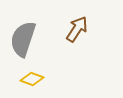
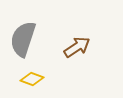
brown arrow: moved 18 px down; rotated 24 degrees clockwise
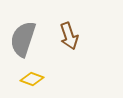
brown arrow: moved 8 px left, 11 px up; rotated 104 degrees clockwise
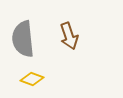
gray semicircle: rotated 24 degrees counterclockwise
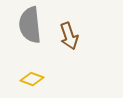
gray semicircle: moved 7 px right, 14 px up
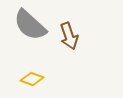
gray semicircle: rotated 42 degrees counterclockwise
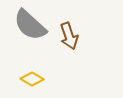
yellow diamond: rotated 10 degrees clockwise
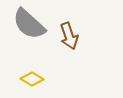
gray semicircle: moved 1 px left, 1 px up
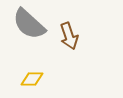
yellow diamond: rotated 30 degrees counterclockwise
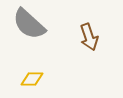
brown arrow: moved 20 px right, 1 px down
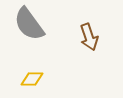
gray semicircle: rotated 12 degrees clockwise
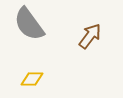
brown arrow: moved 1 px right, 1 px up; rotated 124 degrees counterclockwise
